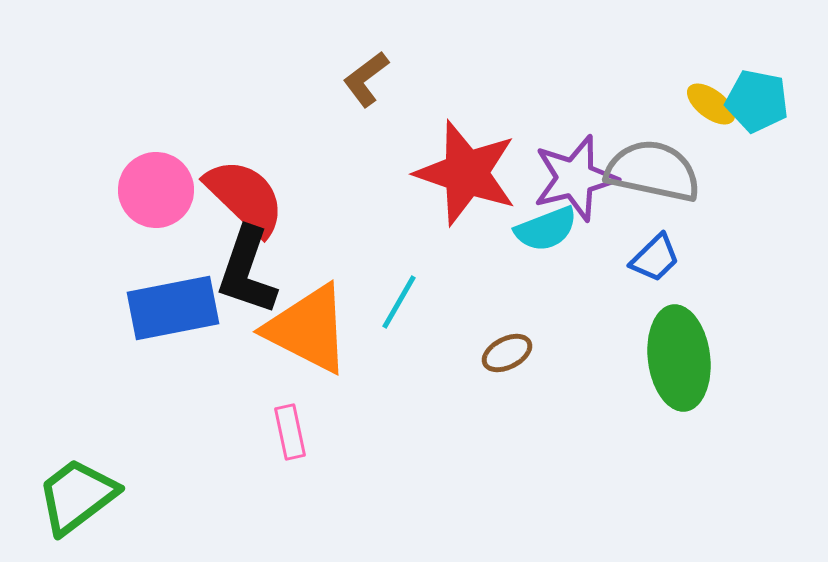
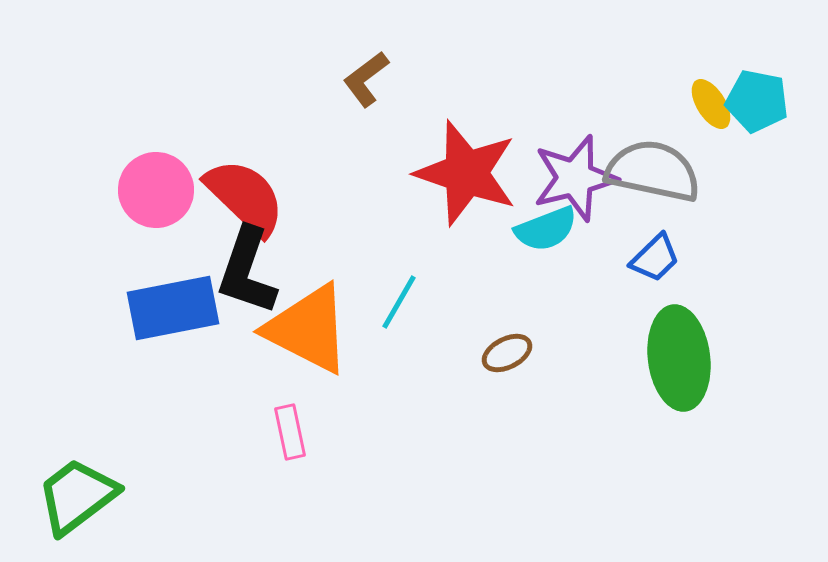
yellow ellipse: rotated 21 degrees clockwise
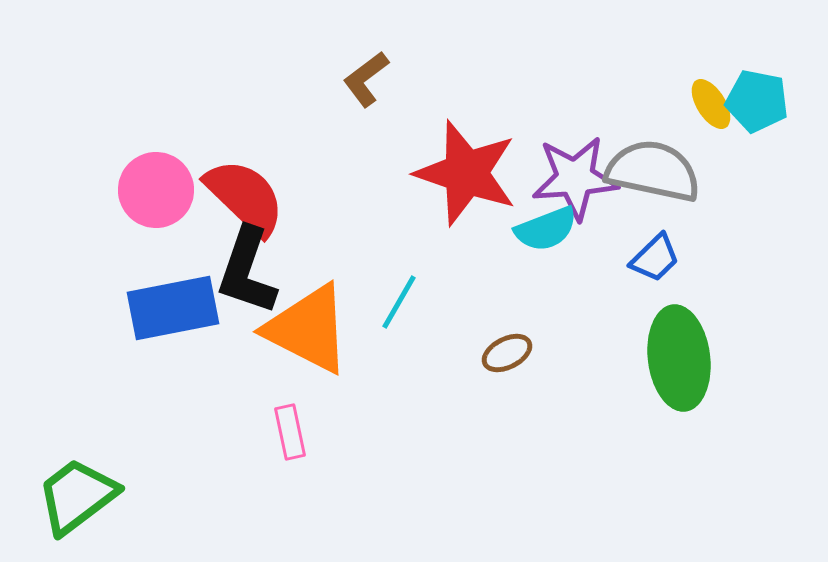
purple star: rotated 10 degrees clockwise
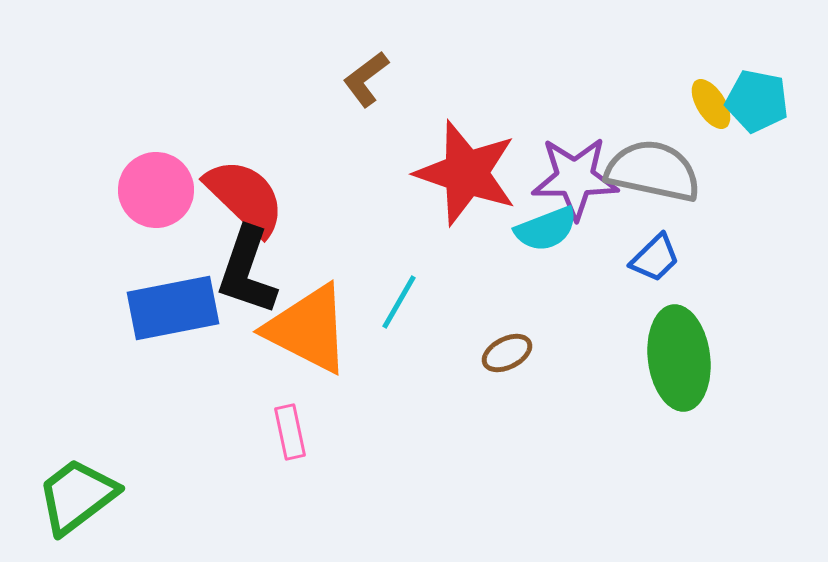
purple star: rotated 4 degrees clockwise
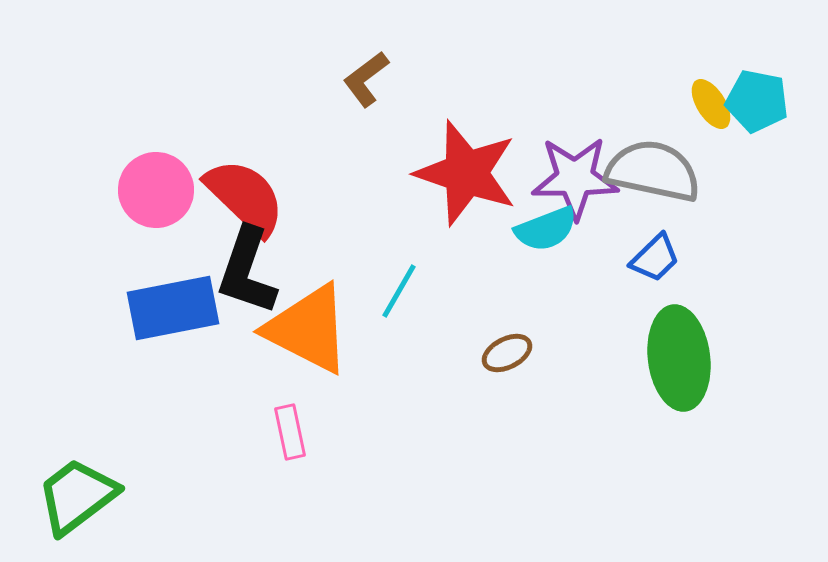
cyan line: moved 11 px up
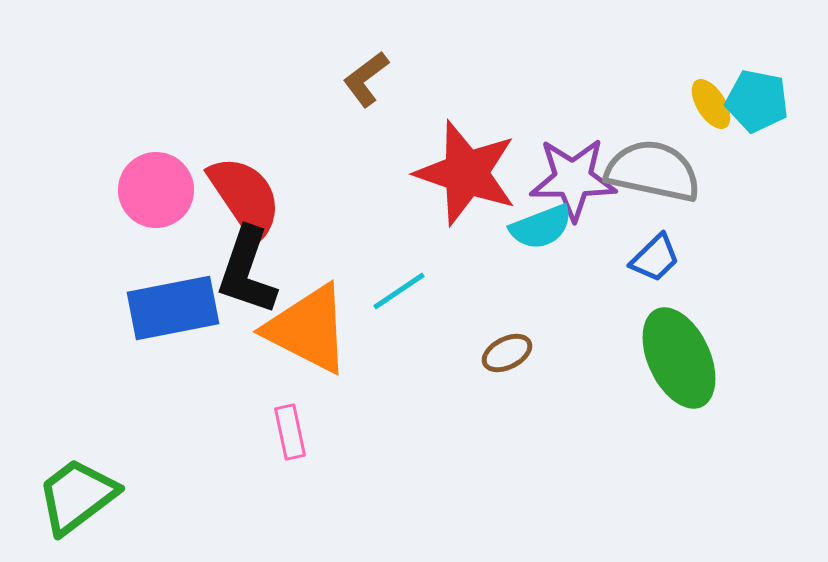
purple star: moved 2 px left, 1 px down
red semicircle: rotated 12 degrees clockwise
cyan semicircle: moved 5 px left, 2 px up
cyan line: rotated 26 degrees clockwise
green ellipse: rotated 18 degrees counterclockwise
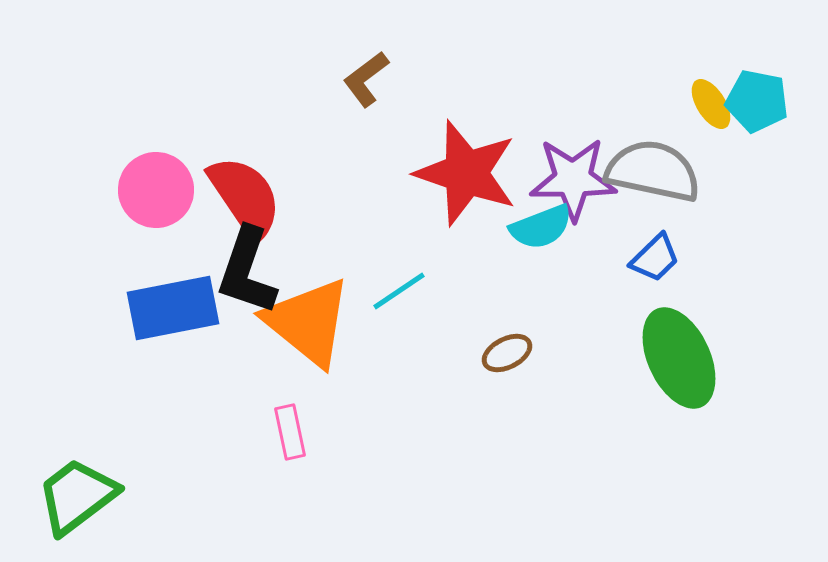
orange triangle: moved 7 px up; rotated 12 degrees clockwise
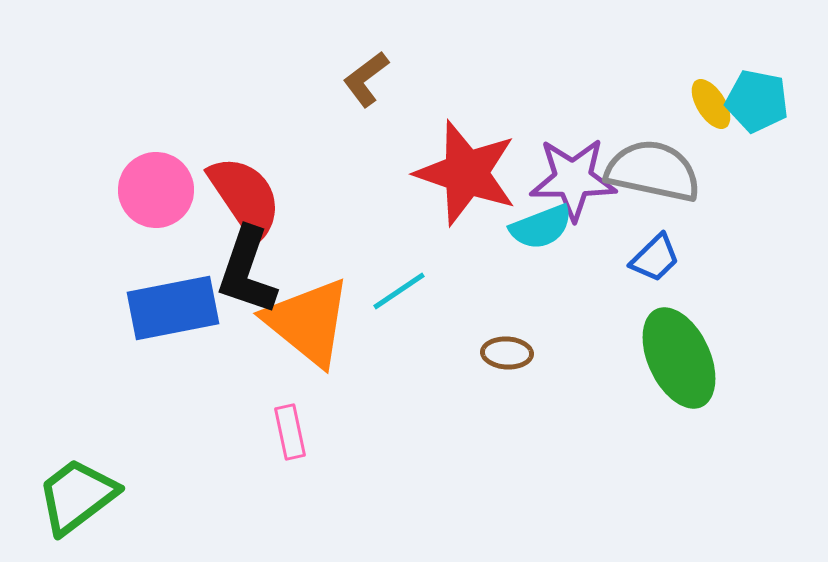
brown ellipse: rotated 30 degrees clockwise
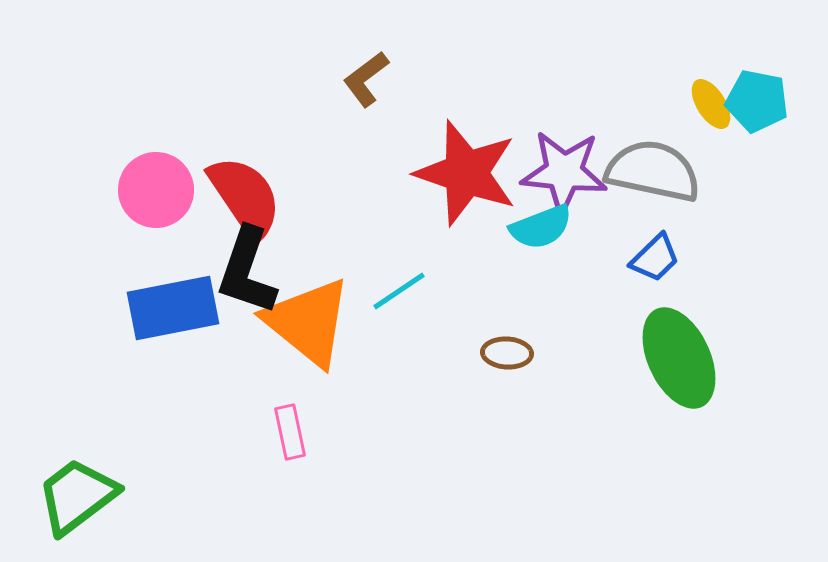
purple star: moved 9 px left, 7 px up; rotated 6 degrees clockwise
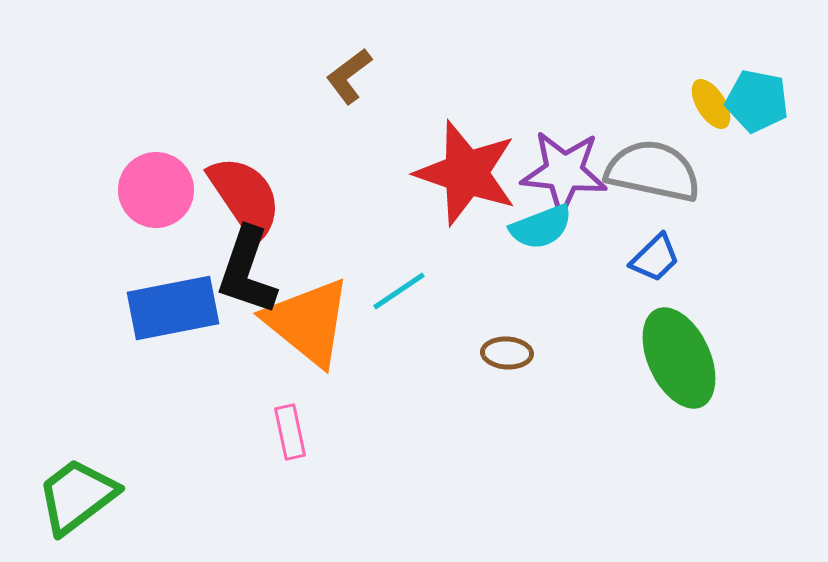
brown L-shape: moved 17 px left, 3 px up
